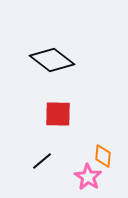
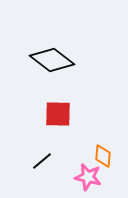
pink star: rotated 20 degrees counterclockwise
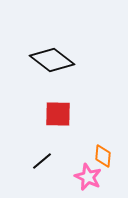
pink star: rotated 12 degrees clockwise
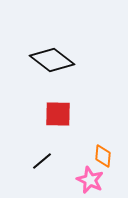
pink star: moved 2 px right, 3 px down
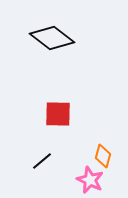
black diamond: moved 22 px up
orange diamond: rotated 10 degrees clockwise
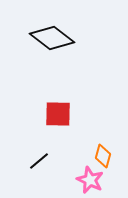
black line: moved 3 px left
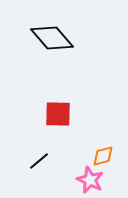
black diamond: rotated 12 degrees clockwise
orange diamond: rotated 60 degrees clockwise
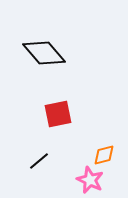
black diamond: moved 8 px left, 15 px down
red square: rotated 12 degrees counterclockwise
orange diamond: moved 1 px right, 1 px up
